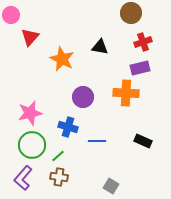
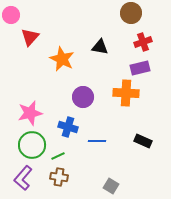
green line: rotated 16 degrees clockwise
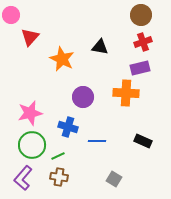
brown circle: moved 10 px right, 2 px down
gray square: moved 3 px right, 7 px up
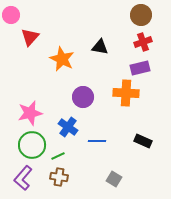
blue cross: rotated 18 degrees clockwise
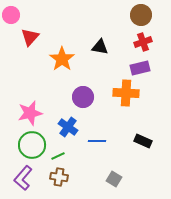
orange star: rotated 10 degrees clockwise
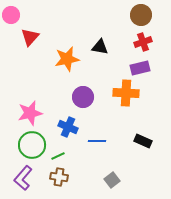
orange star: moved 5 px right; rotated 25 degrees clockwise
blue cross: rotated 12 degrees counterclockwise
gray square: moved 2 px left, 1 px down; rotated 21 degrees clockwise
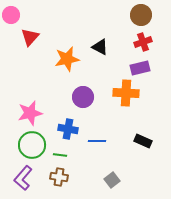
black triangle: rotated 18 degrees clockwise
blue cross: moved 2 px down; rotated 12 degrees counterclockwise
green line: moved 2 px right, 1 px up; rotated 32 degrees clockwise
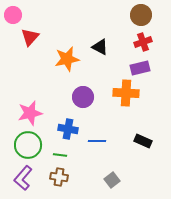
pink circle: moved 2 px right
green circle: moved 4 px left
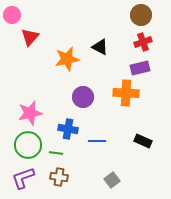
pink circle: moved 1 px left
green line: moved 4 px left, 2 px up
purple L-shape: rotated 30 degrees clockwise
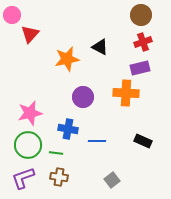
red triangle: moved 3 px up
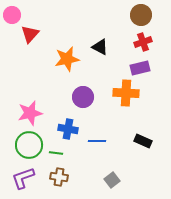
green circle: moved 1 px right
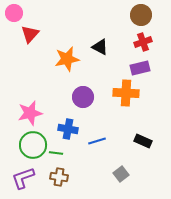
pink circle: moved 2 px right, 2 px up
blue line: rotated 18 degrees counterclockwise
green circle: moved 4 px right
gray square: moved 9 px right, 6 px up
